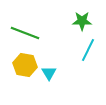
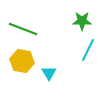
green line: moved 2 px left, 4 px up
yellow hexagon: moved 3 px left, 4 px up
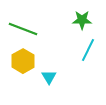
green star: moved 1 px up
yellow hexagon: moved 1 px right; rotated 20 degrees clockwise
cyan triangle: moved 4 px down
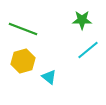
cyan line: rotated 25 degrees clockwise
yellow hexagon: rotated 15 degrees clockwise
cyan triangle: rotated 21 degrees counterclockwise
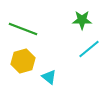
cyan line: moved 1 px right, 1 px up
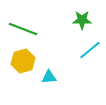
cyan line: moved 1 px right, 1 px down
cyan triangle: rotated 42 degrees counterclockwise
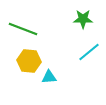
green star: moved 1 px right, 1 px up
cyan line: moved 1 px left, 2 px down
yellow hexagon: moved 6 px right; rotated 20 degrees clockwise
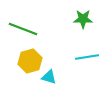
cyan line: moved 2 px left, 5 px down; rotated 30 degrees clockwise
yellow hexagon: moved 1 px right; rotated 20 degrees counterclockwise
cyan triangle: rotated 21 degrees clockwise
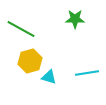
green star: moved 8 px left
green line: moved 2 px left; rotated 8 degrees clockwise
cyan line: moved 16 px down
